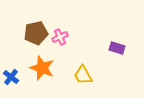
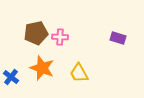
pink cross: rotated 28 degrees clockwise
purple rectangle: moved 1 px right, 10 px up
yellow trapezoid: moved 4 px left, 2 px up
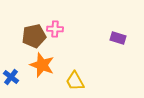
brown pentagon: moved 2 px left, 3 px down
pink cross: moved 5 px left, 8 px up
orange star: moved 3 px up
yellow trapezoid: moved 4 px left, 8 px down
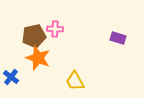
orange star: moved 4 px left, 7 px up
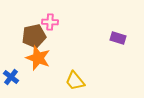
pink cross: moved 5 px left, 7 px up
yellow trapezoid: rotated 10 degrees counterclockwise
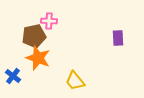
pink cross: moved 1 px left, 1 px up
purple rectangle: rotated 70 degrees clockwise
blue cross: moved 2 px right, 1 px up
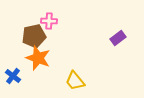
purple rectangle: rotated 56 degrees clockwise
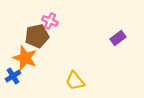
pink cross: moved 1 px right; rotated 21 degrees clockwise
brown pentagon: moved 3 px right
orange star: moved 13 px left
blue cross: rotated 21 degrees clockwise
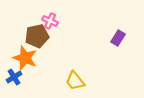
purple rectangle: rotated 21 degrees counterclockwise
blue cross: moved 1 px right, 1 px down
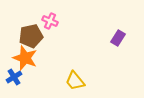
brown pentagon: moved 6 px left
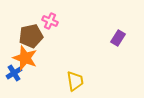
blue cross: moved 4 px up
yellow trapezoid: rotated 150 degrees counterclockwise
